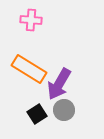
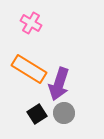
pink cross: moved 3 px down; rotated 25 degrees clockwise
purple arrow: rotated 12 degrees counterclockwise
gray circle: moved 3 px down
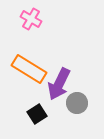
pink cross: moved 4 px up
purple arrow: rotated 8 degrees clockwise
gray circle: moved 13 px right, 10 px up
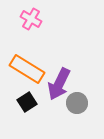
orange rectangle: moved 2 px left
black square: moved 10 px left, 12 px up
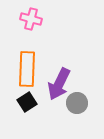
pink cross: rotated 15 degrees counterclockwise
orange rectangle: rotated 60 degrees clockwise
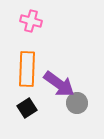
pink cross: moved 2 px down
purple arrow: rotated 80 degrees counterclockwise
black square: moved 6 px down
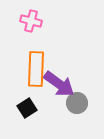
orange rectangle: moved 9 px right
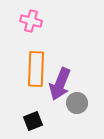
purple arrow: moved 1 px right; rotated 76 degrees clockwise
black square: moved 6 px right, 13 px down; rotated 12 degrees clockwise
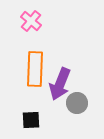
pink cross: rotated 25 degrees clockwise
orange rectangle: moved 1 px left
black square: moved 2 px left, 1 px up; rotated 18 degrees clockwise
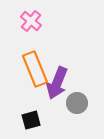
orange rectangle: rotated 24 degrees counterclockwise
purple arrow: moved 3 px left, 1 px up
black square: rotated 12 degrees counterclockwise
